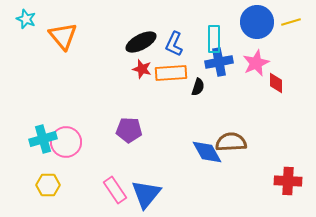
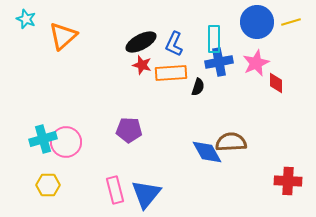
orange triangle: rotated 28 degrees clockwise
red star: moved 4 px up
pink rectangle: rotated 20 degrees clockwise
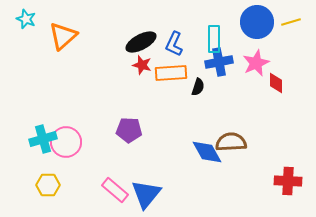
pink rectangle: rotated 36 degrees counterclockwise
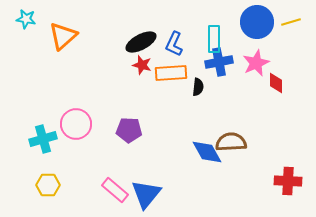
cyan star: rotated 12 degrees counterclockwise
black semicircle: rotated 12 degrees counterclockwise
pink circle: moved 10 px right, 18 px up
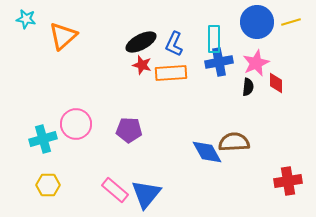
black semicircle: moved 50 px right
brown semicircle: moved 3 px right
red cross: rotated 12 degrees counterclockwise
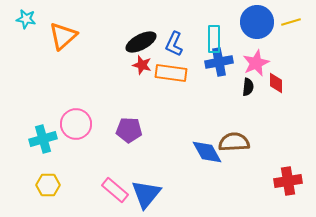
orange rectangle: rotated 12 degrees clockwise
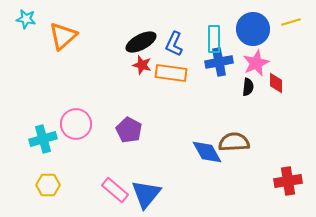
blue circle: moved 4 px left, 7 px down
purple pentagon: rotated 25 degrees clockwise
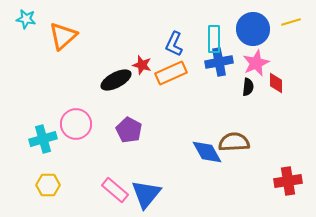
black ellipse: moved 25 px left, 38 px down
orange rectangle: rotated 32 degrees counterclockwise
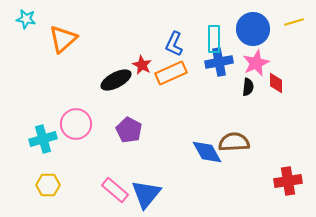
yellow line: moved 3 px right
orange triangle: moved 3 px down
red star: rotated 12 degrees clockwise
